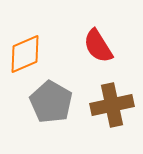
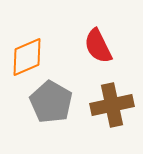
red semicircle: rotated 6 degrees clockwise
orange diamond: moved 2 px right, 3 px down
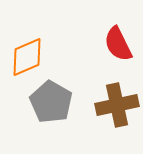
red semicircle: moved 20 px right, 2 px up
brown cross: moved 5 px right
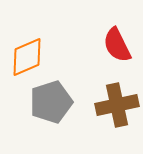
red semicircle: moved 1 px left, 1 px down
gray pentagon: rotated 24 degrees clockwise
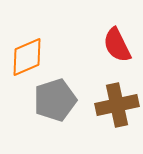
gray pentagon: moved 4 px right, 2 px up
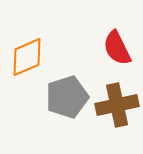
red semicircle: moved 3 px down
gray pentagon: moved 12 px right, 3 px up
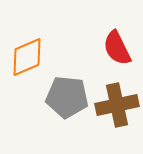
gray pentagon: rotated 24 degrees clockwise
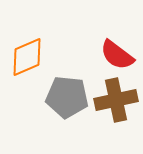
red semicircle: moved 7 px down; rotated 27 degrees counterclockwise
brown cross: moved 1 px left, 5 px up
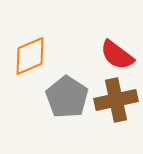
orange diamond: moved 3 px right, 1 px up
gray pentagon: rotated 27 degrees clockwise
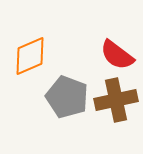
gray pentagon: rotated 12 degrees counterclockwise
